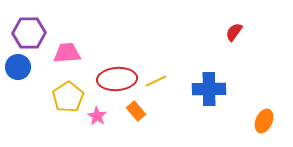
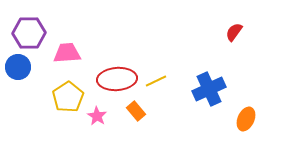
blue cross: rotated 24 degrees counterclockwise
orange ellipse: moved 18 px left, 2 px up
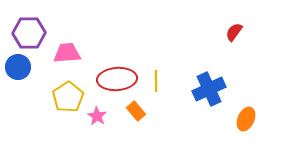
yellow line: rotated 65 degrees counterclockwise
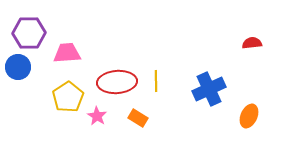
red semicircle: moved 18 px right, 11 px down; rotated 48 degrees clockwise
red ellipse: moved 3 px down
orange rectangle: moved 2 px right, 7 px down; rotated 18 degrees counterclockwise
orange ellipse: moved 3 px right, 3 px up
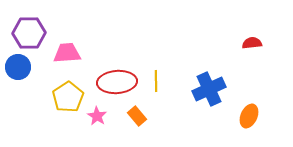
orange rectangle: moved 1 px left, 2 px up; rotated 18 degrees clockwise
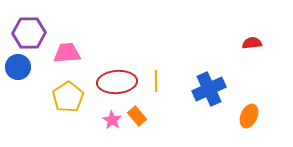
pink star: moved 15 px right, 4 px down
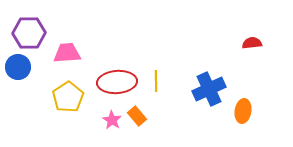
orange ellipse: moved 6 px left, 5 px up; rotated 15 degrees counterclockwise
